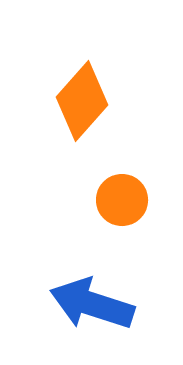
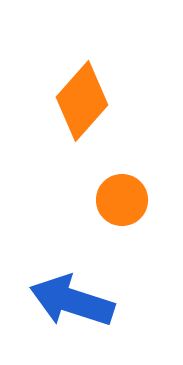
blue arrow: moved 20 px left, 3 px up
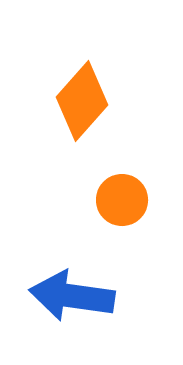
blue arrow: moved 5 px up; rotated 10 degrees counterclockwise
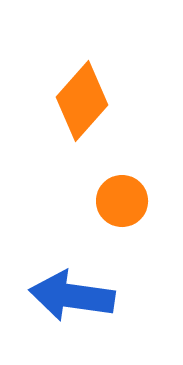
orange circle: moved 1 px down
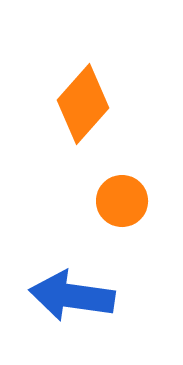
orange diamond: moved 1 px right, 3 px down
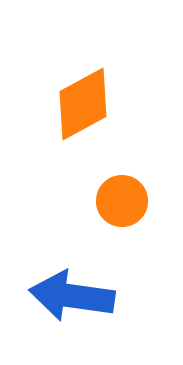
orange diamond: rotated 20 degrees clockwise
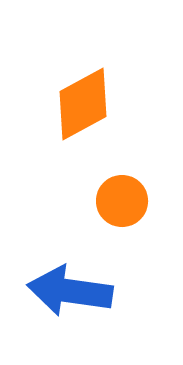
blue arrow: moved 2 px left, 5 px up
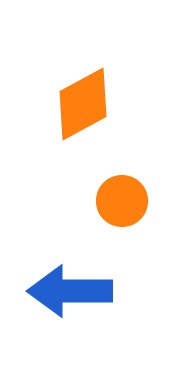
blue arrow: rotated 8 degrees counterclockwise
